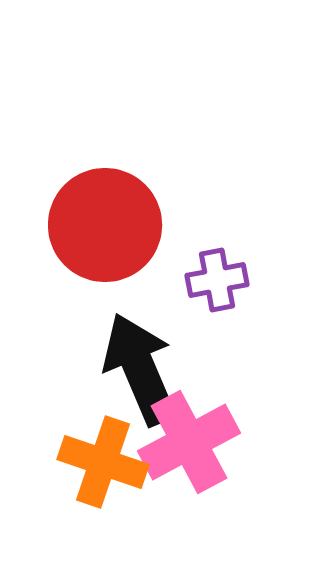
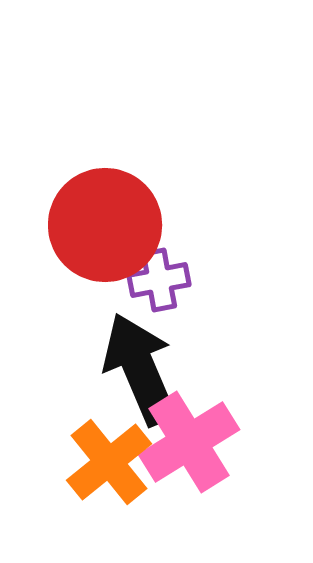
purple cross: moved 58 px left
pink cross: rotated 4 degrees counterclockwise
orange cross: moved 6 px right; rotated 32 degrees clockwise
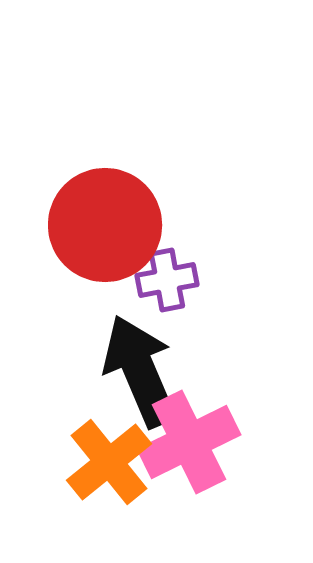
purple cross: moved 8 px right
black arrow: moved 2 px down
pink cross: rotated 6 degrees clockwise
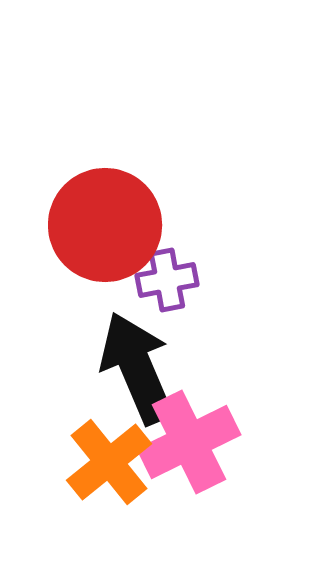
black arrow: moved 3 px left, 3 px up
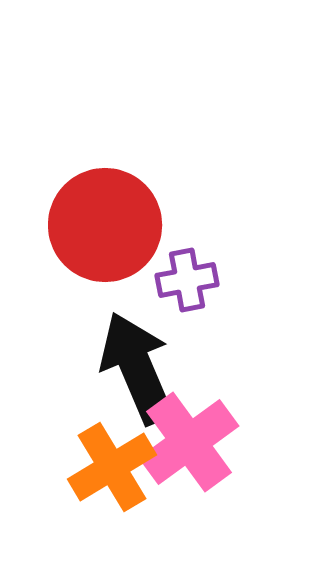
purple cross: moved 20 px right
pink cross: rotated 10 degrees counterclockwise
orange cross: moved 3 px right, 5 px down; rotated 8 degrees clockwise
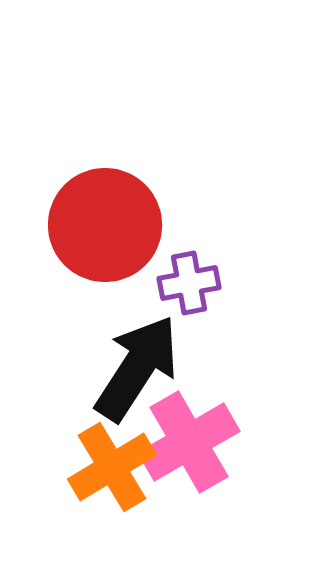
purple cross: moved 2 px right, 3 px down
black arrow: rotated 56 degrees clockwise
pink cross: rotated 6 degrees clockwise
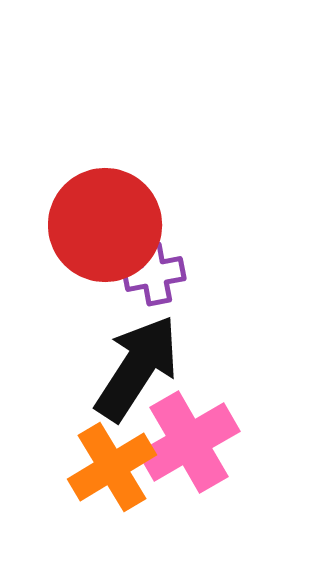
purple cross: moved 35 px left, 9 px up
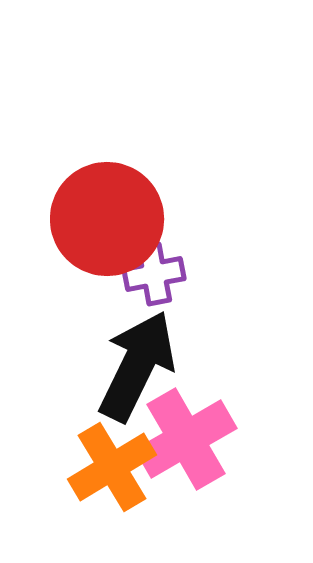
red circle: moved 2 px right, 6 px up
black arrow: moved 2 px up; rotated 7 degrees counterclockwise
pink cross: moved 3 px left, 3 px up
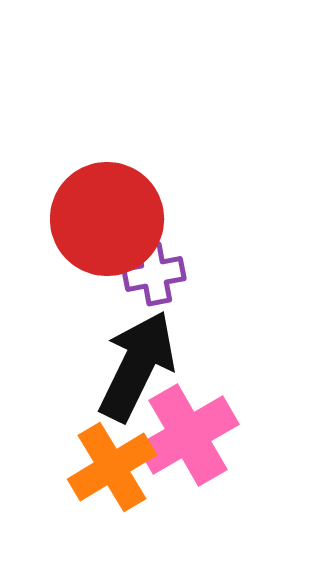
pink cross: moved 2 px right, 4 px up
